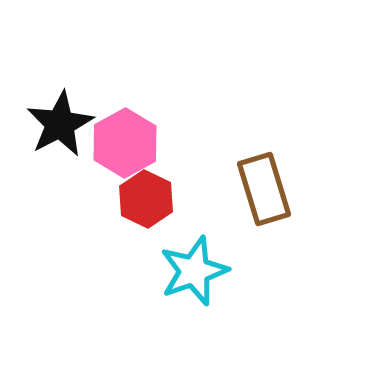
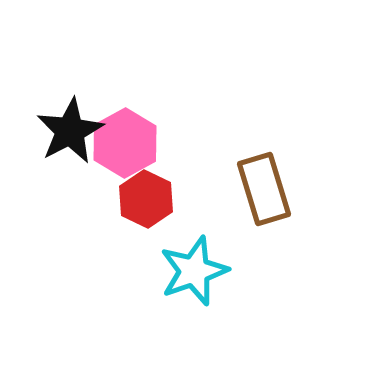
black star: moved 10 px right, 7 px down
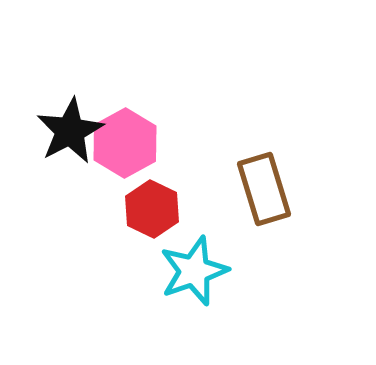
red hexagon: moved 6 px right, 10 px down
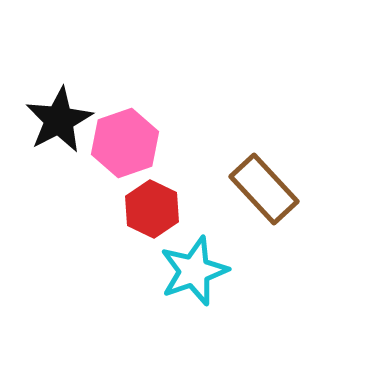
black star: moved 11 px left, 11 px up
pink hexagon: rotated 10 degrees clockwise
brown rectangle: rotated 26 degrees counterclockwise
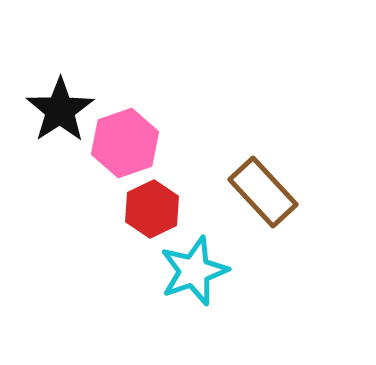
black star: moved 1 px right, 10 px up; rotated 6 degrees counterclockwise
brown rectangle: moved 1 px left, 3 px down
red hexagon: rotated 8 degrees clockwise
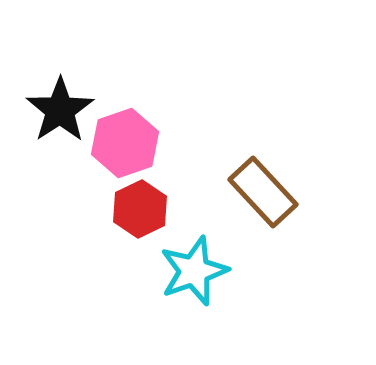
red hexagon: moved 12 px left
